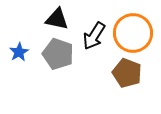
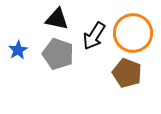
blue star: moved 1 px left, 2 px up
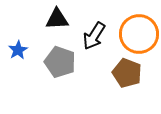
black triangle: rotated 15 degrees counterclockwise
orange circle: moved 6 px right, 1 px down
gray pentagon: moved 2 px right, 8 px down
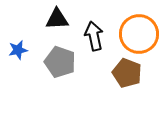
black arrow: rotated 136 degrees clockwise
blue star: rotated 18 degrees clockwise
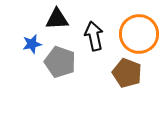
blue star: moved 14 px right, 6 px up
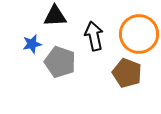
black triangle: moved 2 px left, 3 px up
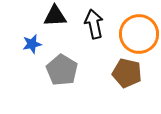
black arrow: moved 12 px up
gray pentagon: moved 2 px right, 8 px down; rotated 12 degrees clockwise
brown pentagon: rotated 8 degrees counterclockwise
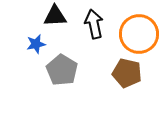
blue star: moved 4 px right
